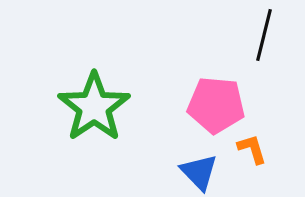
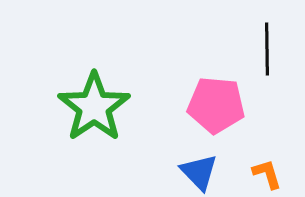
black line: moved 3 px right, 14 px down; rotated 15 degrees counterclockwise
orange L-shape: moved 15 px right, 25 px down
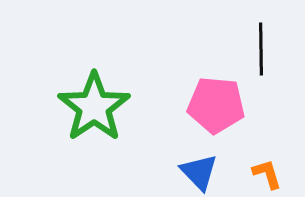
black line: moved 6 px left
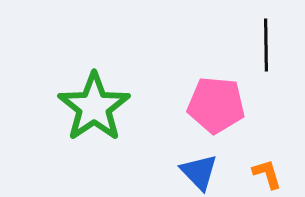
black line: moved 5 px right, 4 px up
